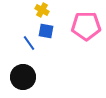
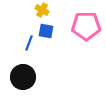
blue line: rotated 56 degrees clockwise
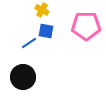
blue line: rotated 35 degrees clockwise
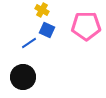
blue square: moved 1 px right, 1 px up; rotated 14 degrees clockwise
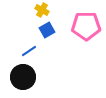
blue square: rotated 35 degrees clockwise
blue line: moved 8 px down
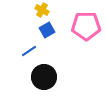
black circle: moved 21 px right
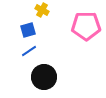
blue square: moved 19 px left; rotated 14 degrees clockwise
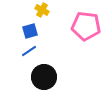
pink pentagon: rotated 8 degrees clockwise
blue square: moved 2 px right, 1 px down
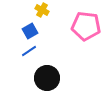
blue square: rotated 14 degrees counterclockwise
black circle: moved 3 px right, 1 px down
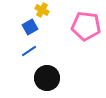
blue square: moved 4 px up
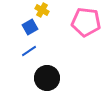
pink pentagon: moved 4 px up
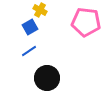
yellow cross: moved 2 px left
